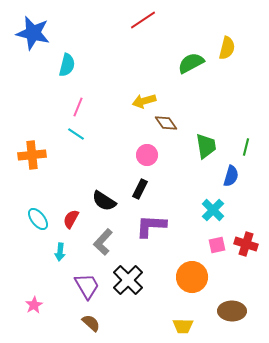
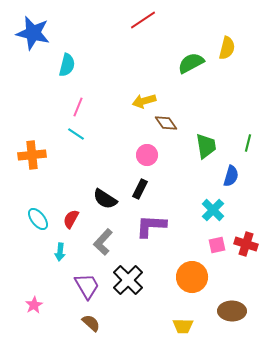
green line: moved 2 px right, 4 px up
black semicircle: moved 1 px right, 2 px up
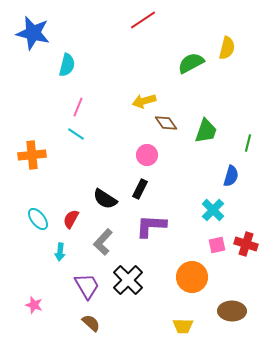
green trapezoid: moved 15 px up; rotated 28 degrees clockwise
pink star: rotated 24 degrees counterclockwise
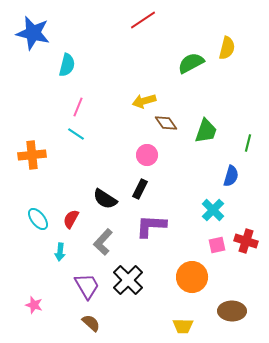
red cross: moved 3 px up
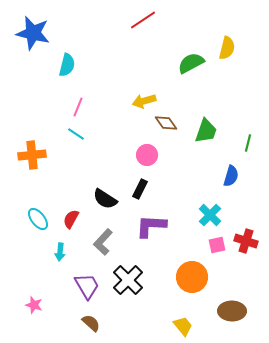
cyan cross: moved 3 px left, 5 px down
yellow trapezoid: rotated 130 degrees counterclockwise
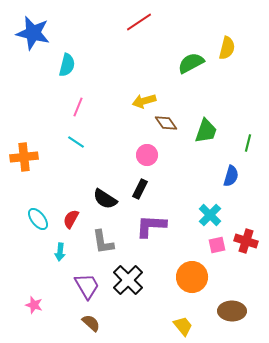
red line: moved 4 px left, 2 px down
cyan line: moved 8 px down
orange cross: moved 8 px left, 2 px down
gray L-shape: rotated 52 degrees counterclockwise
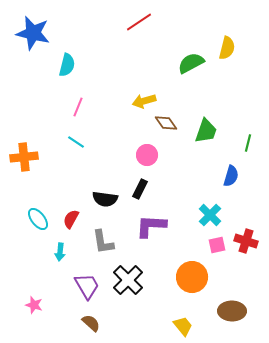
black semicircle: rotated 25 degrees counterclockwise
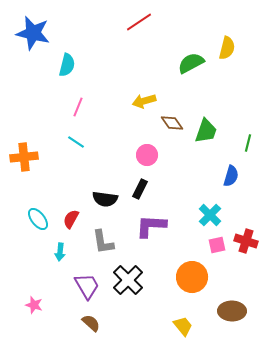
brown diamond: moved 6 px right
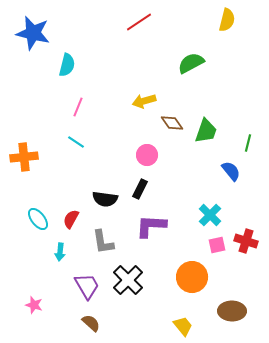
yellow semicircle: moved 28 px up
blue semicircle: moved 5 px up; rotated 55 degrees counterclockwise
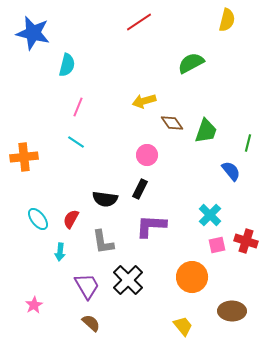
pink star: rotated 24 degrees clockwise
